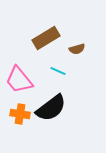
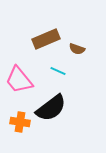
brown rectangle: moved 1 px down; rotated 8 degrees clockwise
brown semicircle: rotated 35 degrees clockwise
orange cross: moved 8 px down
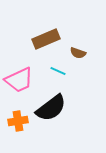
brown semicircle: moved 1 px right, 4 px down
pink trapezoid: rotated 76 degrees counterclockwise
orange cross: moved 2 px left, 1 px up; rotated 18 degrees counterclockwise
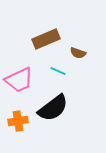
black semicircle: moved 2 px right
